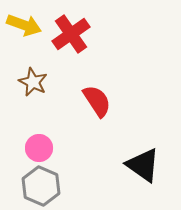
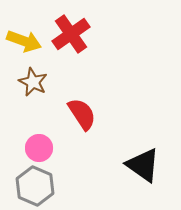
yellow arrow: moved 16 px down
red semicircle: moved 15 px left, 13 px down
gray hexagon: moved 6 px left
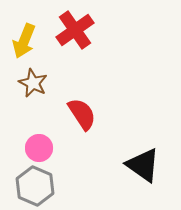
red cross: moved 4 px right, 4 px up
yellow arrow: rotated 92 degrees clockwise
brown star: moved 1 px down
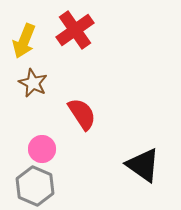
pink circle: moved 3 px right, 1 px down
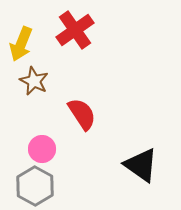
yellow arrow: moved 3 px left, 3 px down
brown star: moved 1 px right, 2 px up
black triangle: moved 2 px left
gray hexagon: rotated 6 degrees clockwise
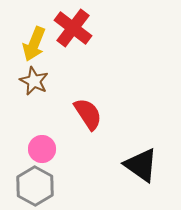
red cross: moved 2 px left, 2 px up; rotated 18 degrees counterclockwise
yellow arrow: moved 13 px right
red semicircle: moved 6 px right
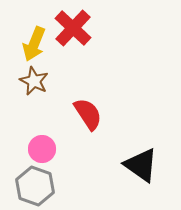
red cross: rotated 6 degrees clockwise
gray hexagon: rotated 9 degrees counterclockwise
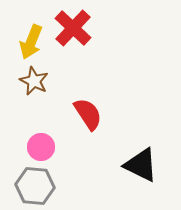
yellow arrow: moved 3 px left, 2 px up
pink circle: moved 1 px left, 2 px up
black triangle: rotated 9 degrees counterclockwise
gray hexagon: rotated 15 degrees counterclockwise
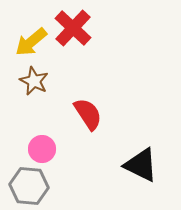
yellow arrow: rotated 28 degrees clockwise
pink circle: moved 1 px right, 2 px down
gray hexagon: moved 6 px left
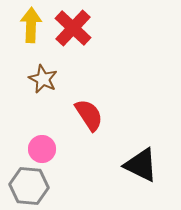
yellow arrow: moved 17 px up; rotated 132 degrees clockwise
brown star: moved 9 px right, 2 px up
red semicircle: moved 1 px right, 1 px down
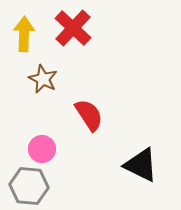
yellow arrow: moved 7 px left, 9 px down
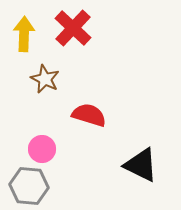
brown star: moved 2 px right
red semicircle: rotated 40 degrees counterclockwise
